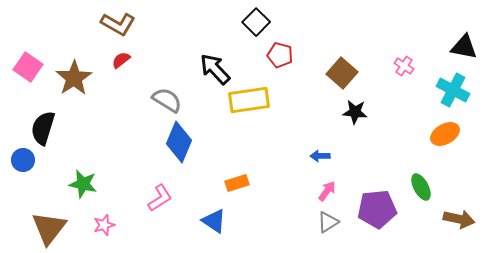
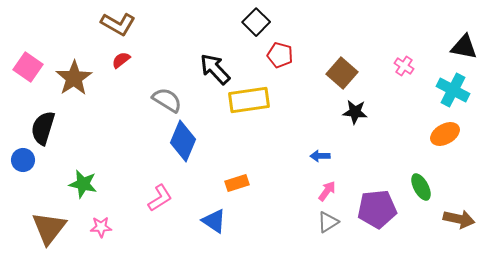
blue diamond: moved 4 px right, 1 px up
pink star: moved 3 px left, 2 px down; rotated 15 degrees clockwise
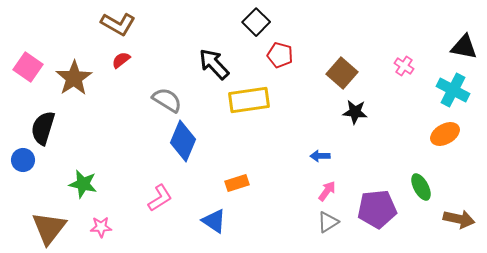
black arrow: moved 1 px left, 5 px up
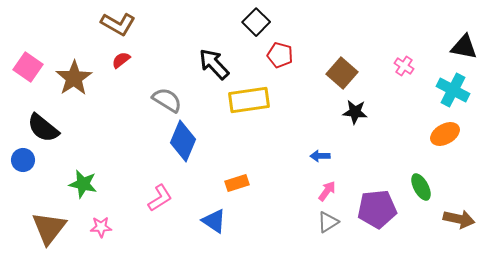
black semicircle: rotated 68 degrees counterclockwise
